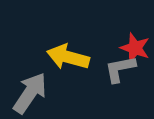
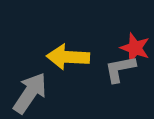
yellow arrow: rotated 12 degrees counterclockwise
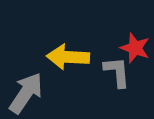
gray L-shape: moved 3 px left, 3 px down; rotated 96 degrees clockwise
gray arrow: moved 4 px left
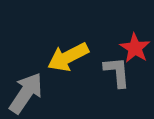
red star: rotated 12 degrees clockwise
yellow arrow: rotated 30 degrees counterclockwise
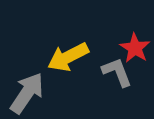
gray L-shape: rotated 16 degrees counterclockwise
gray arrow: moved 1 px right
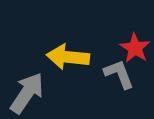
yellow arrow: rotated 33 degrees clockwise
gray L-shape: moved 2 px right, 2 px down
